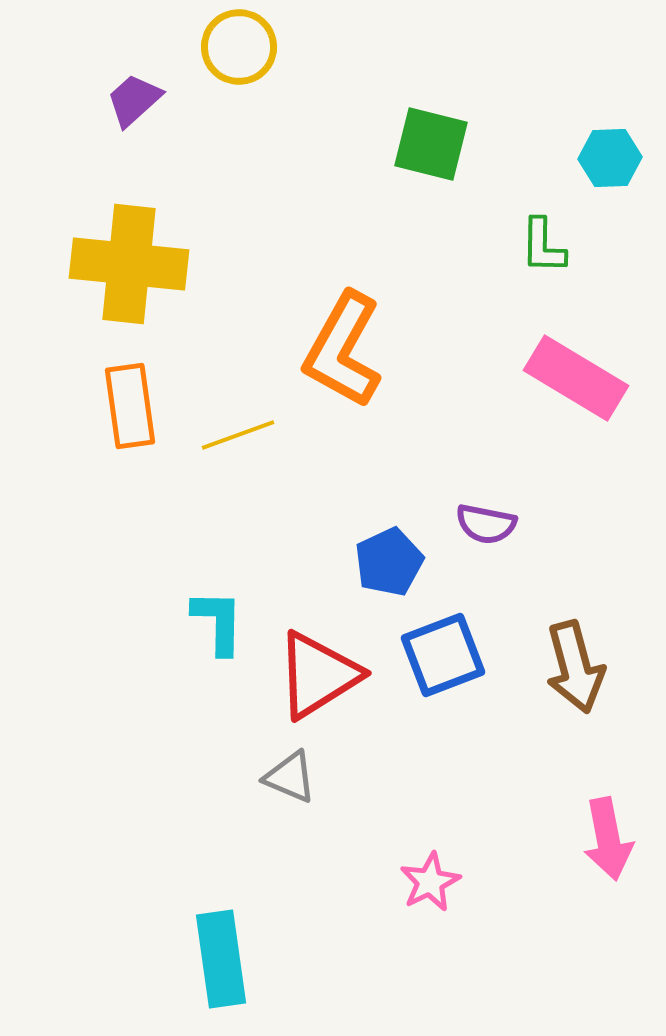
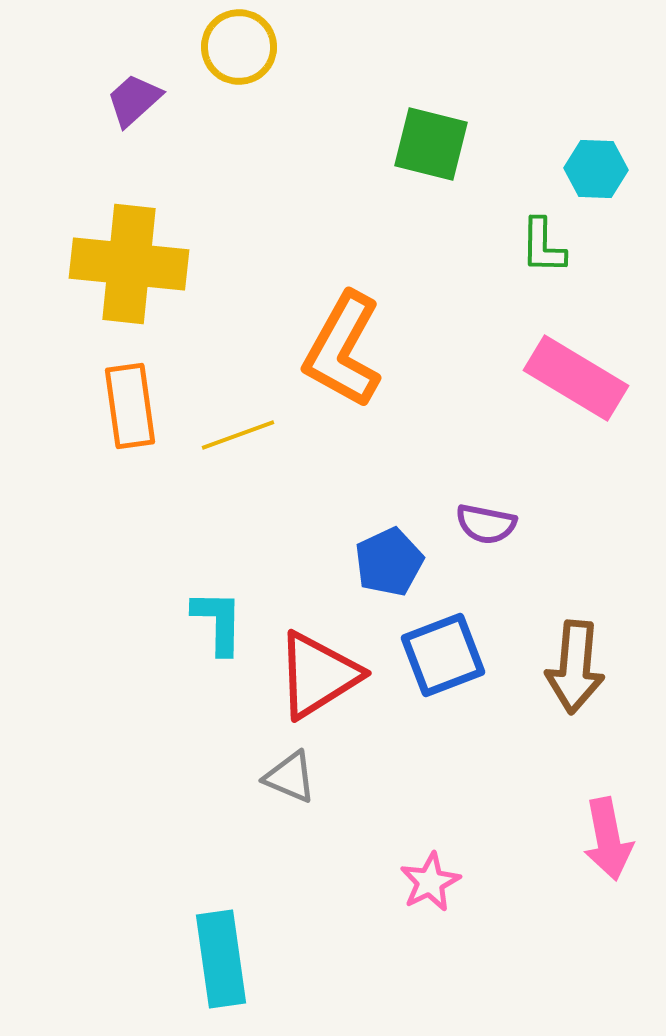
cyan hexagon: moved 14 px left, 11 px down; rotated 4 degrees clockwise
brown arrow: rotated 20 degrees clockwise
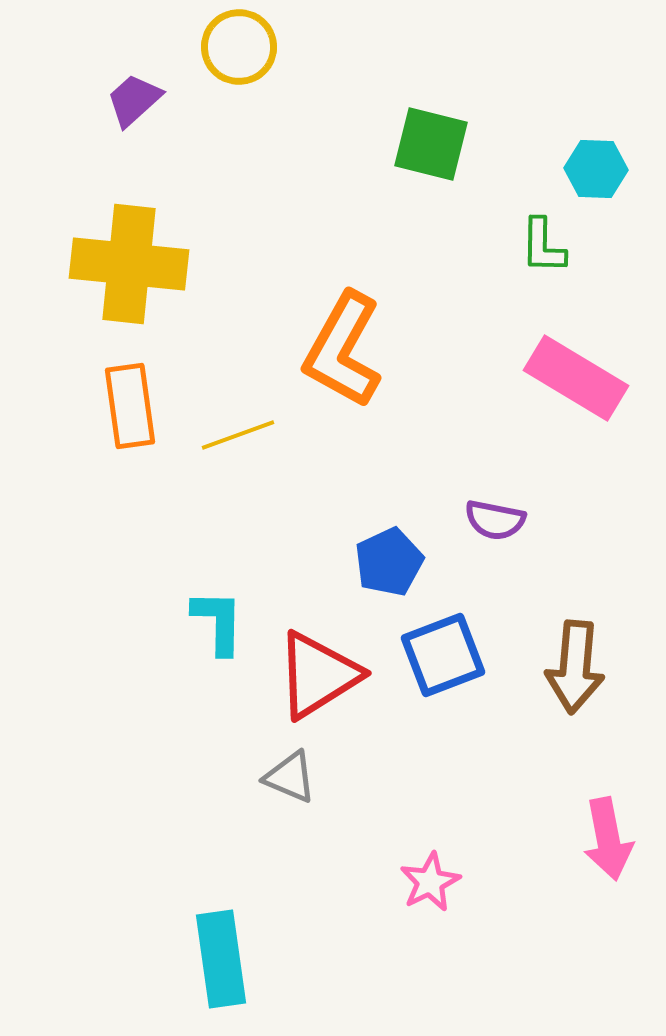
purple semicircle: moved 9 px right, 4 px up
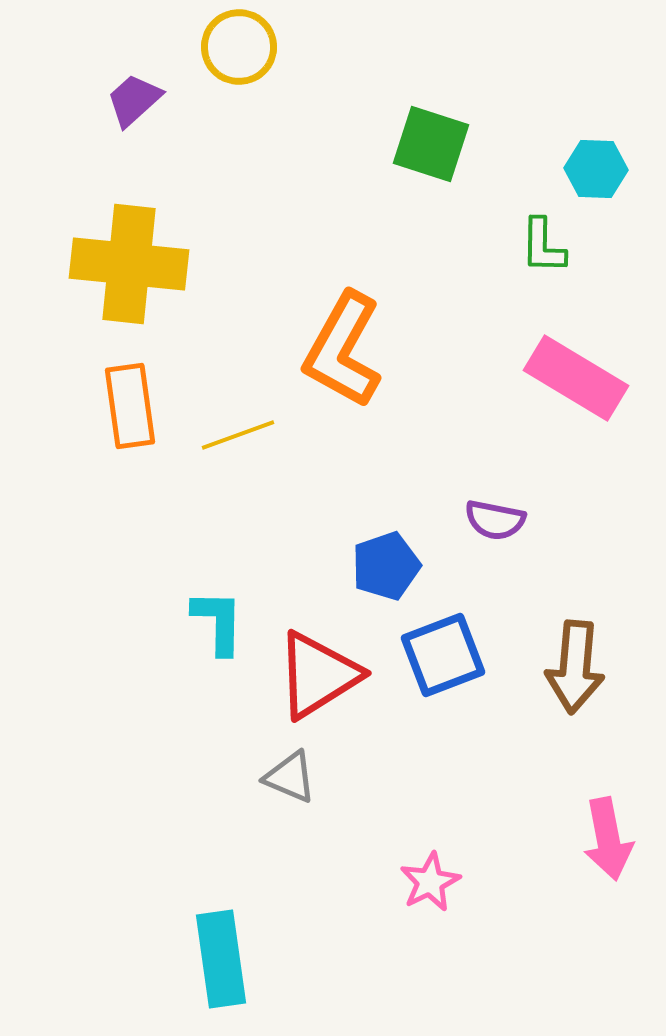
green square: rotated 4 degrees clockwise
blue pentagon: moved 3 px left, 4 px down; rotated 6 degrees clockwise
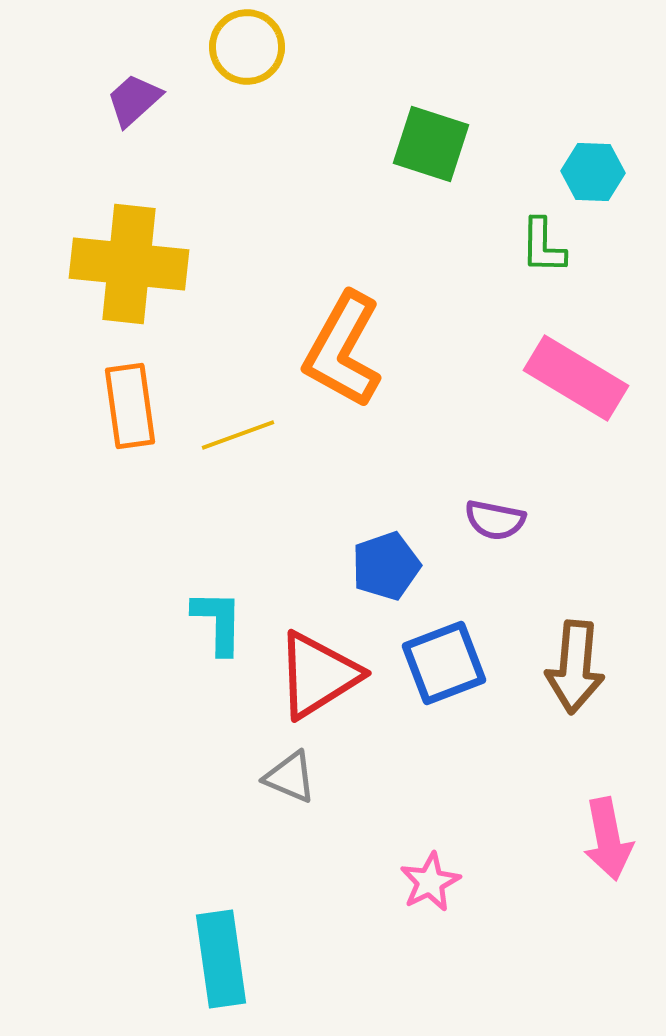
yellow circle: moved 8 px right
cyan hexagon: moved 3 px left, 3 px down
blue square: moved 1 px right, 8 px down
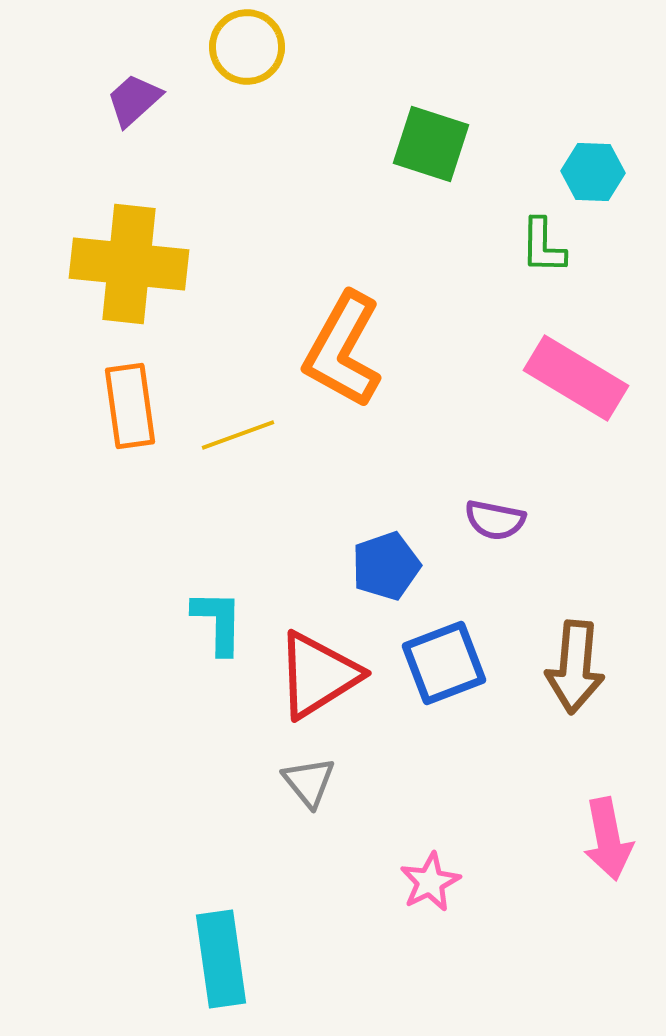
gray triangle: moved 19 px right, 5 px down; rotated 28 degrees clockwise
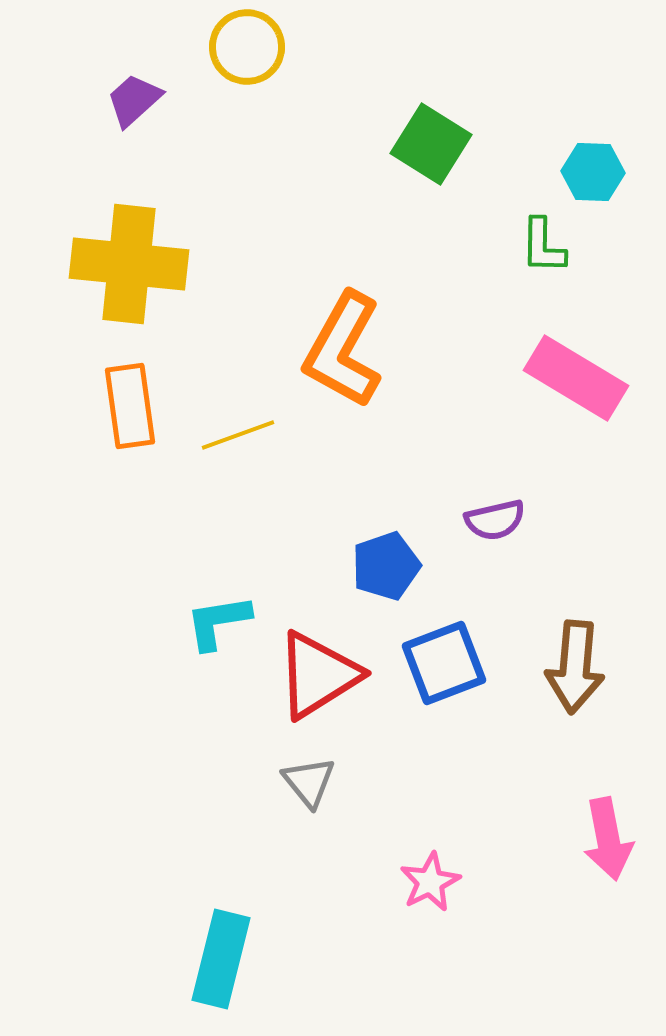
green square: rotated 14 degrees clockwise
purple semicircle: rotated 24 degrees counterclockwise
cyan L-shape: rotated 100 degrees counterclockwise
cyan rectangle: rotated 22 degrees clockwise
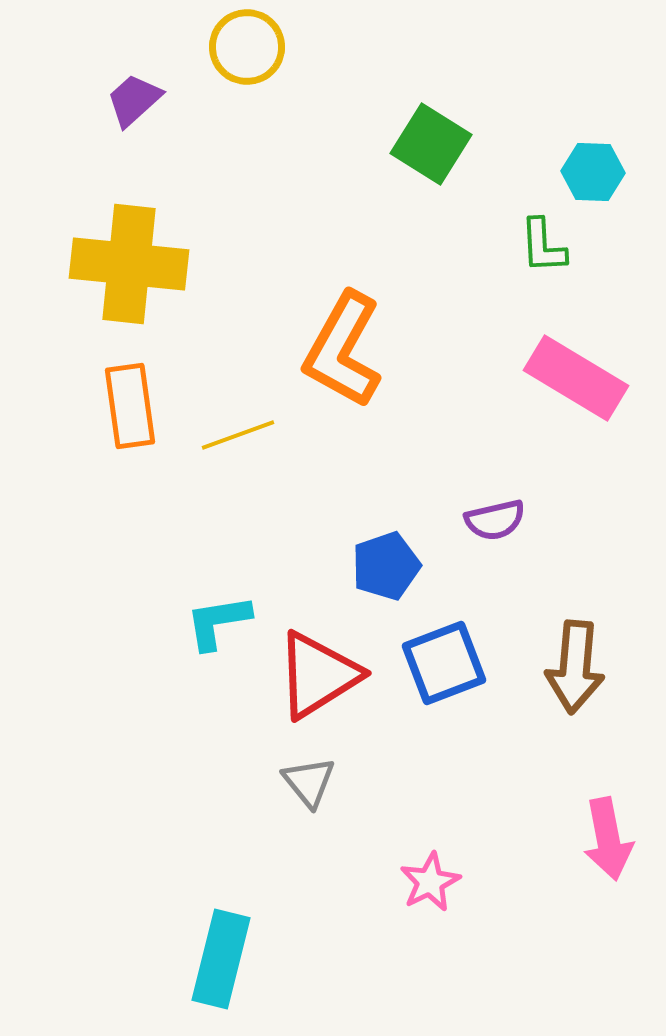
green L-shape: rotated 4 degrees counterclockwise
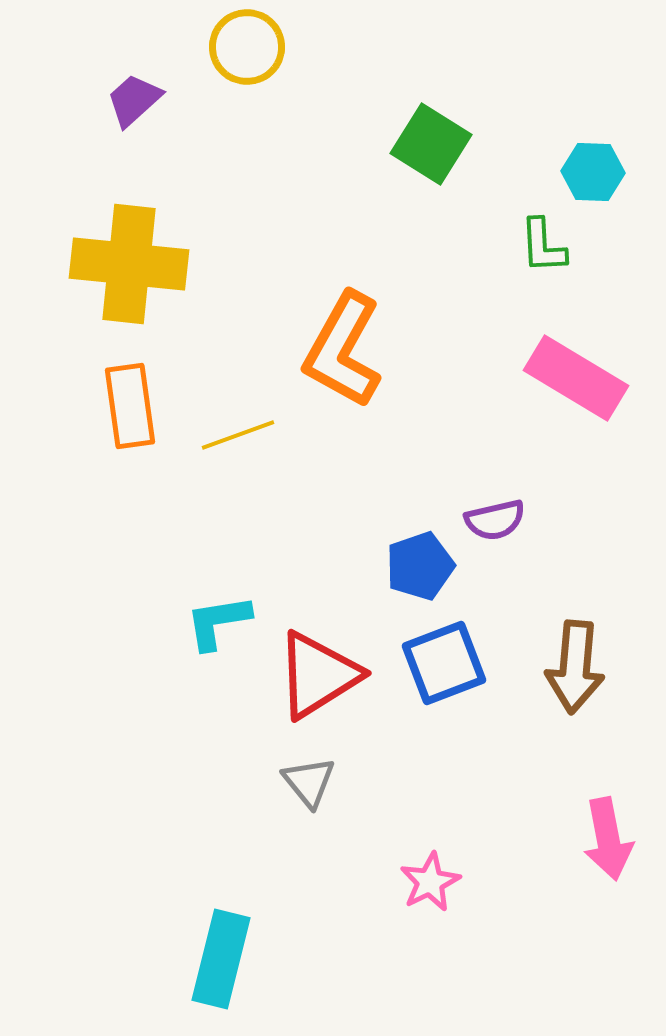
blue pentagon: moved 34 px right
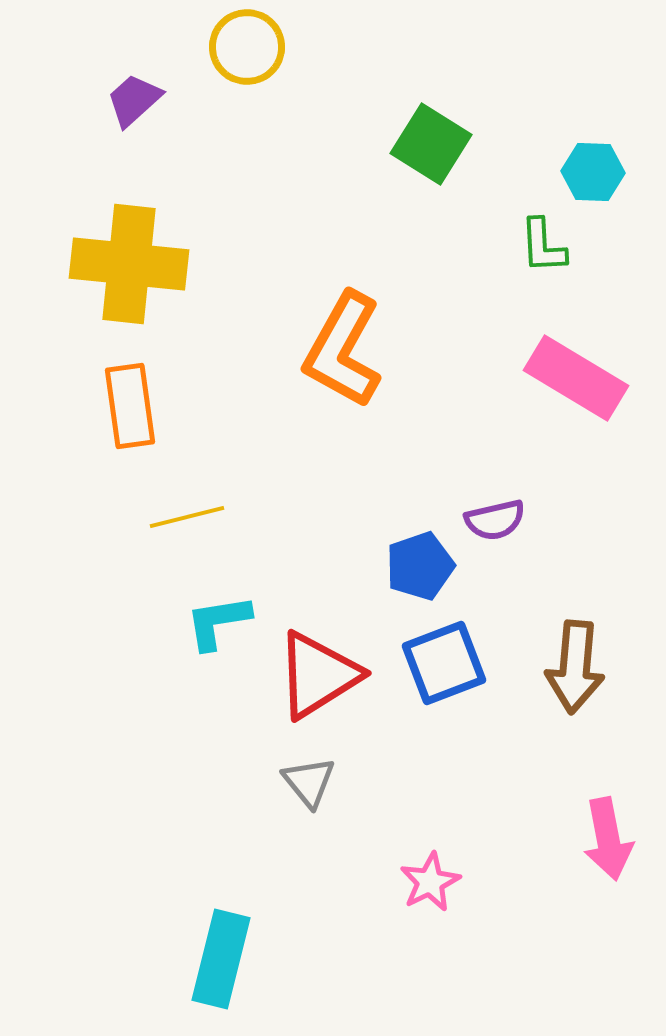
yellow line: moved 51 px left, 82 px down; rotated 6 degrees clockwise
